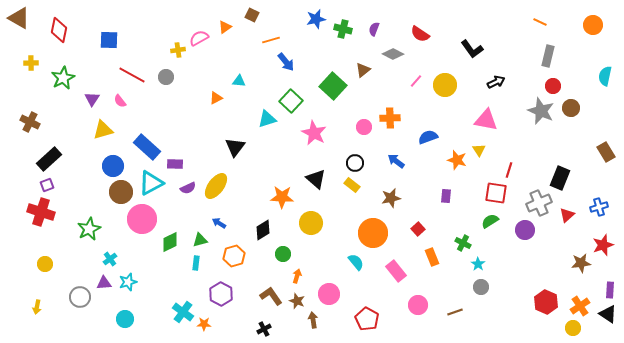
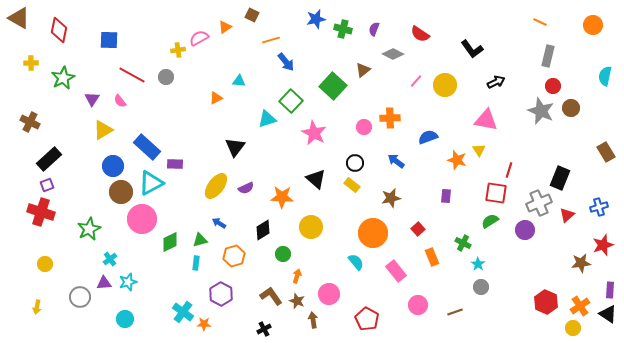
yellow triangle at (103, 130): rotated 15 degrees counterclockwise
purple semicircle at (188, 188): moved 58 px right
yellow circle at (311, 223): moved 4 px down
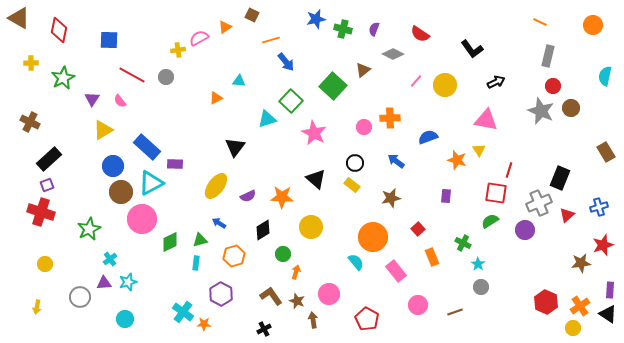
purple semicircle at (246, 188): moved 2 px right, 8 px down
orange circle at (373, 233): moved 4 px down
orange arrow at (297, 276): moved 1 px left, 4 px up
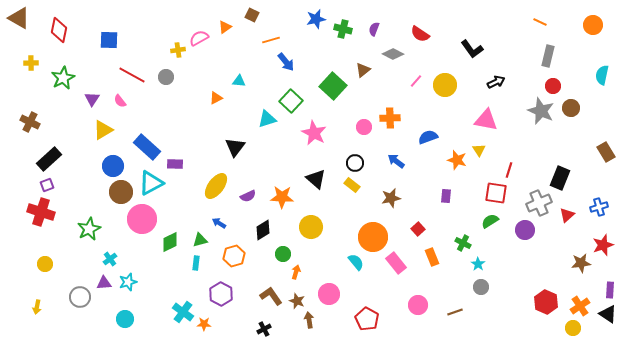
cyan semicircle at (605, 76): moved 3 px left, 1 px up
pink rectangle at (396, 271): moved 8 px up
brown arrow at (313, 320): moved 4 px left
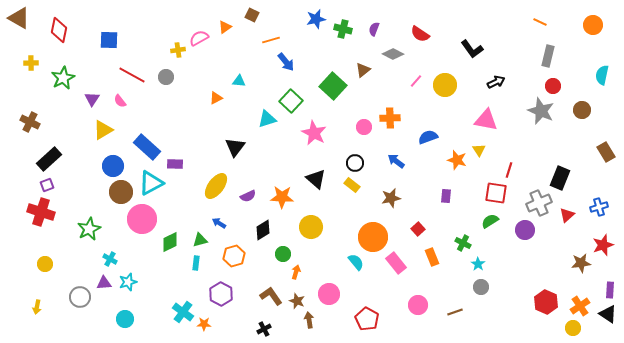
brown circle at (571, 108): moved 11 px right, 2 px down
cyan cross at (110, 259): rotated 24 degrees counterclockwise
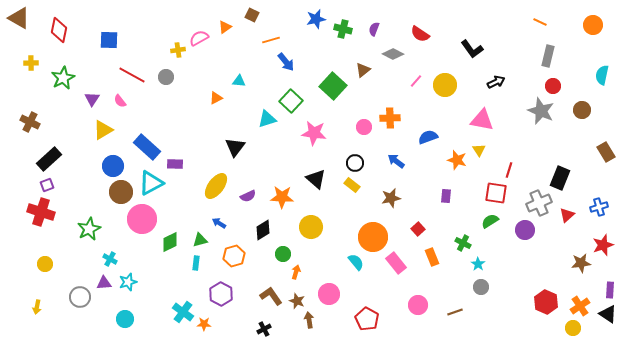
pink triangle at (486, 120): moved 4 px left
pink star at (314, 133): rotated 20 degrees counterclockwise
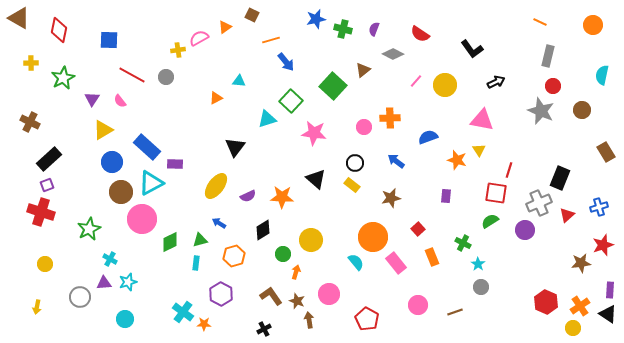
blue circle at (113, 166): moved 1 px left, 4 px up
yellow circle at (311, 227): moved 13 px down
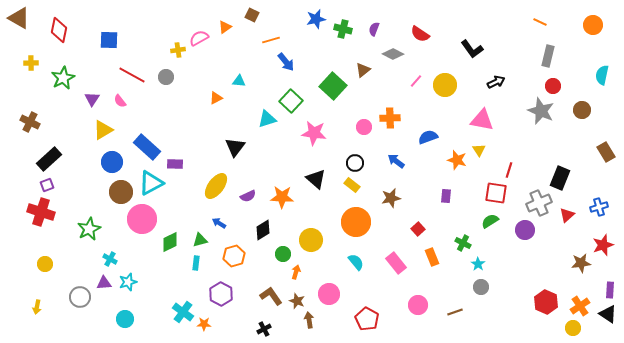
orange circle at (373, 237): moved 17 px left, 15 px up
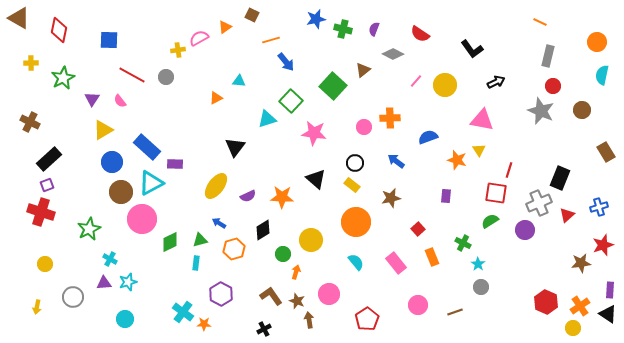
orange circle at (593, 25): moved 4 px right, 17 px down
orange hexagon at (234, 256): moved 7 px up
gray circle at (80, 297): moved 7 px left
red pentagon at (367, 319): rotated 10 degrees clockwise
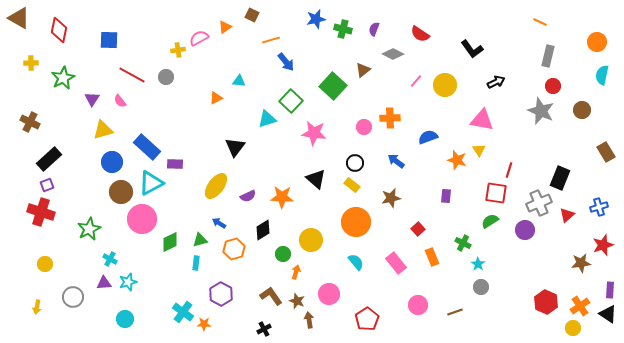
yellow triangle at (103, 130): rotated 15 degrees clockwise
